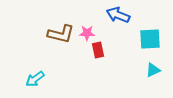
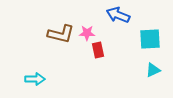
cyan arrow: rotated 144 degrees counterclockwise
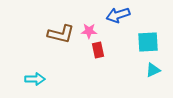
blue arrow: rotated 40 degrees counterclockwise
pink star: moved 2 px right, 2 px up
cyan square: moved 2 px left, 3 px down
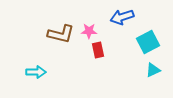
blue arrow: moved 4 px right, 2 px down
cyan square: rotated 25 degrees counterclockwise
cyan arrow: moved 1 px right, 7 px up
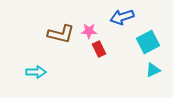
red rectangle: moved 1 px right, 1 px up; rotated 14 degrees counterclockwise
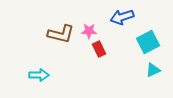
cyan arrow: moved 3 px right, 3 px down
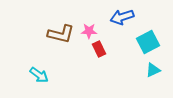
cyan arrow: rotated 36 degrees clockwise
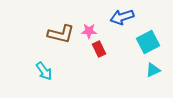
cyan arrow: moved 5 px right, 4 px up; rotated 18 degrees clockwise
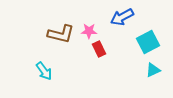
blue arrow: rotated 10 degrees counterclockwise
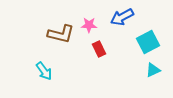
pink star: moved 6 px up
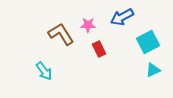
pink star: moved 1 px left
brown L-shape: rotated 136 degrees counterclockwise
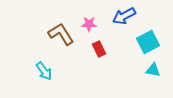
blue arrow: moved 2 px right, 1 px up
pink star: moved 1 px right, 1 px up
cyan triangle: rotated 35 degrees clockwise
